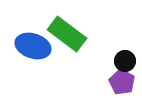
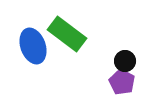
blue ellipse: rotated 52 degrees clockwise
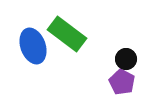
black circle: moved 1 px right, 2 px up
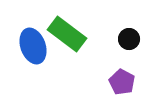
black circle: moved 3 px right, 20 px up
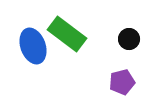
purple pentagon: rotated 30 degrees clockwise
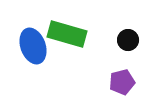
green rectangle: rotated 21 degrees counterclockwise
black circle: moved 1 px left, 1 px down
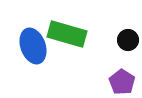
purple pentagon: rotated 25 degrees counterclockwise
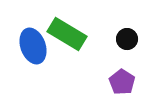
green rectangle: rotated 15 degrees clockwise
black circle: moved 1 px left, 1 px up
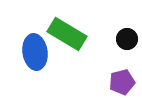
blue ellipse: moved 2 px right, 6 px down; rotated 12 degrees clockwise
purple pentagon: rotated 25 degrees clockwise
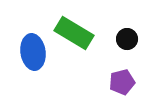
green rectangle: moved 7 px right, 1 px up
blue ellipse: moved 2 px left
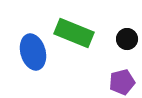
green rectangle: rotated 9 degrees counterclockwise
blue ellipse: rotated 8 degrees counterclockwise
